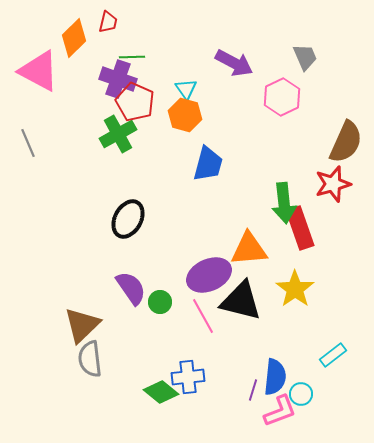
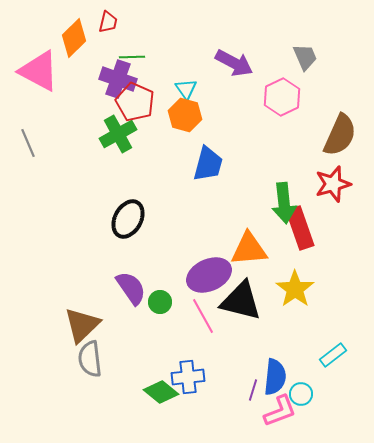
brown semicircle: moved 6 px left, 7 px up
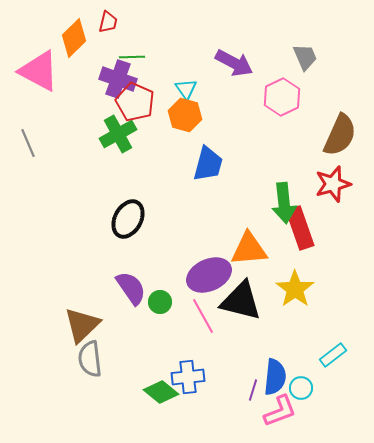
cyan circle: moved 6 px up
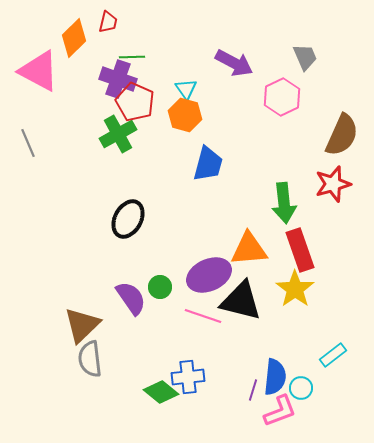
brown semicircle: moved 2 px right
red rectangle: moved 22 px down
purple semicircle: moved 10 px down
green circle: moved 15 px up
pink line: rotated 42 degrees counterclockwise
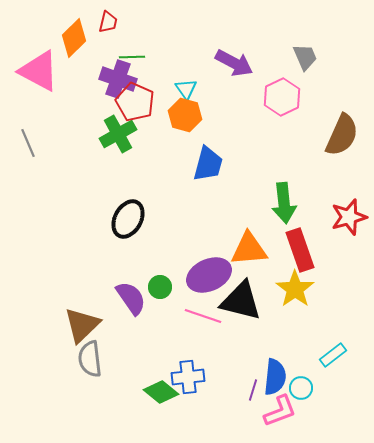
red star: moved 16 px right, 33 px down
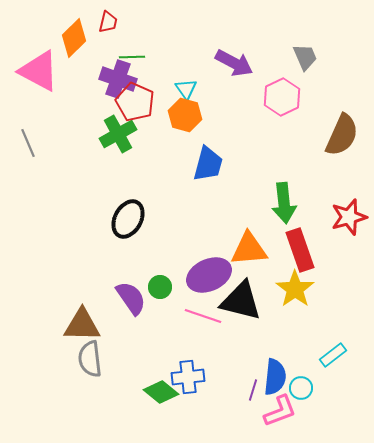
brown triangle: rotated 45 degrees clockwise
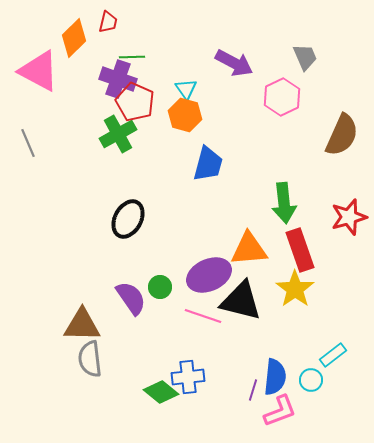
cyan circle: moved 10 px right, 8 px up
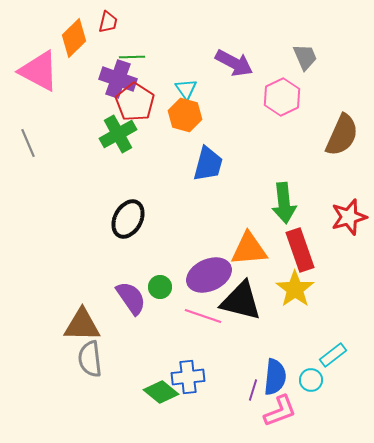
red pentagon: rotated 9 degrees clockwise
